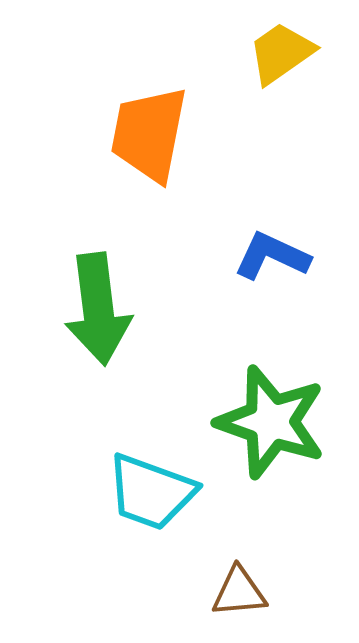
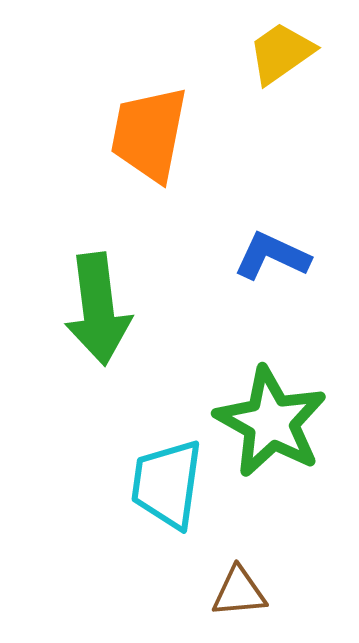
green star: rotated 10 degrees clockwise
cyan trapezoid: moved 16 px right, 8 px up; rotated 78 degrees clockwise
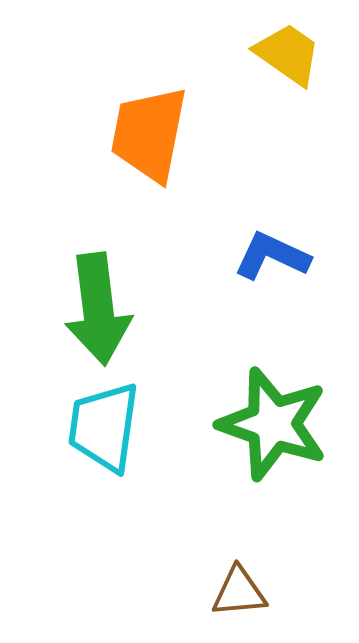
yellow trapezoid: moved 7 px right, 1 px down; rotated 70 degrees clockwise
green star: moved 2 px right, 2 px down; rotated 10 degrees counterclockwise
cyan trapezoid: moved 63 px left, 57 px up
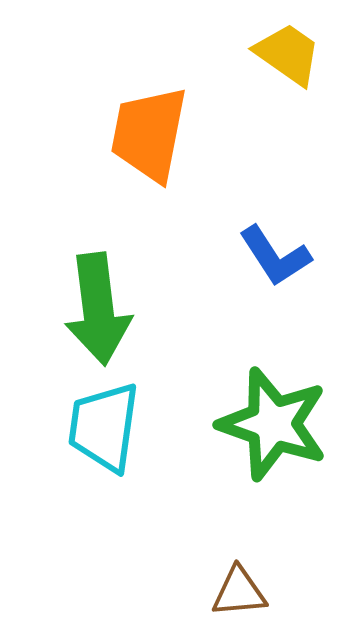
blue L-shape: moved 3 px right; rotated 148 degrees counterclockwise
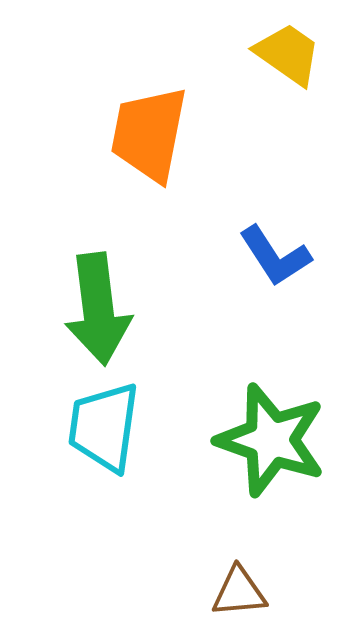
green star: moved 2 px left, 16 px down
